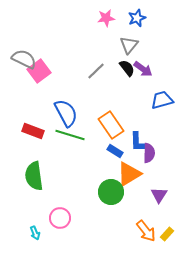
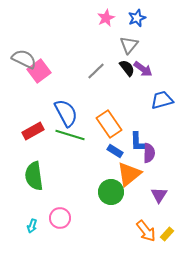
pink star: rotated 18 degrees counterclockwise
orange rectangle: moved 2 px left, 1 px up
red rectangle: rotated 50 degrees counterclockwise
orange triangle: rotated 8 degrees counterclockwise
cyan arrow: moved 3 px left, 7 px up; rotated 40 degrees clockwise
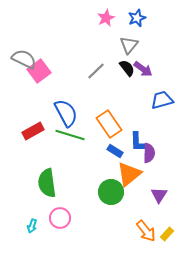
green semicircle: moved 13 px right, 7 px down
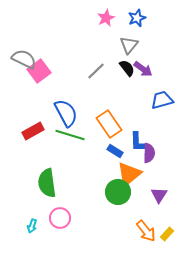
green circle: moved 7 px right
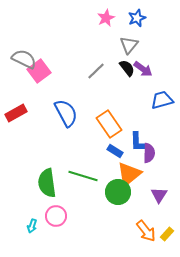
red rectangle: moved 17 px left, 18 px up
green line: moved 13 px right, 41 px down
pink circle: moved 4 px left, 2 px up
